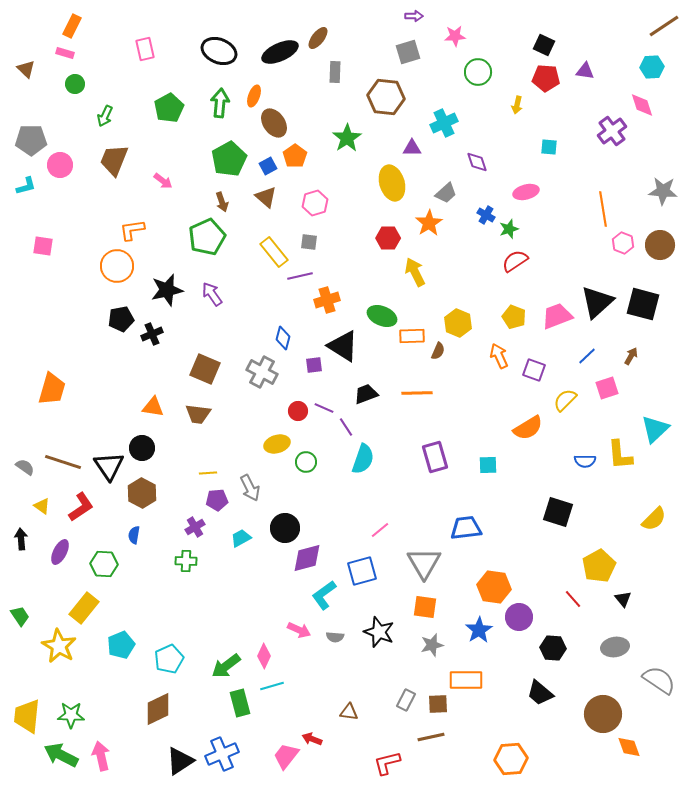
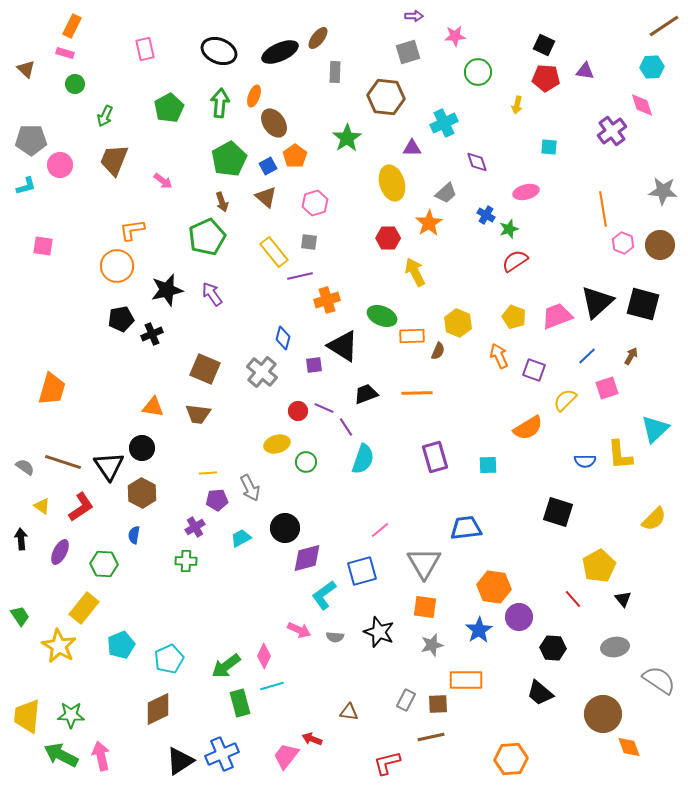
gray cross at (262, 372): rotated 12 degrees clockwise
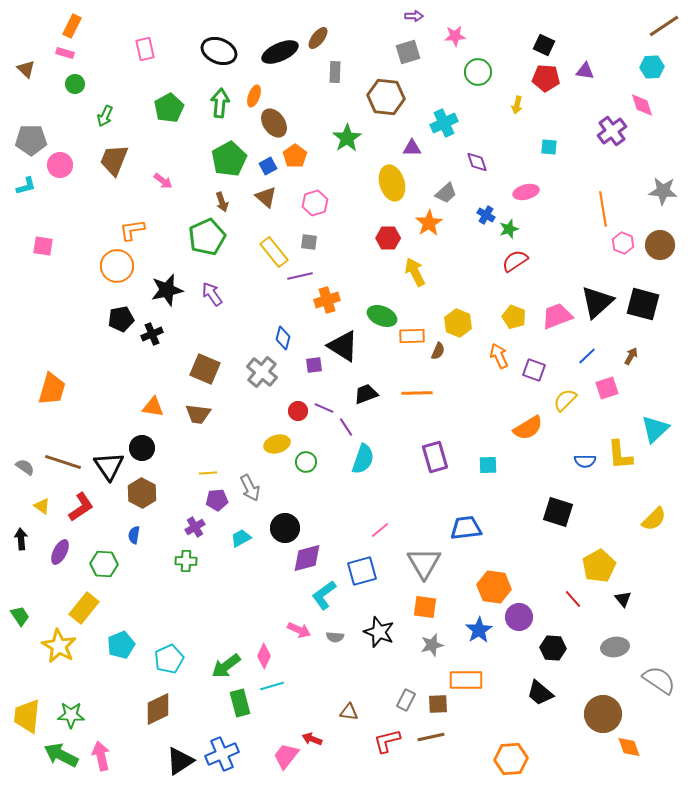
red L-shape at (387, 763): moved 22 px up
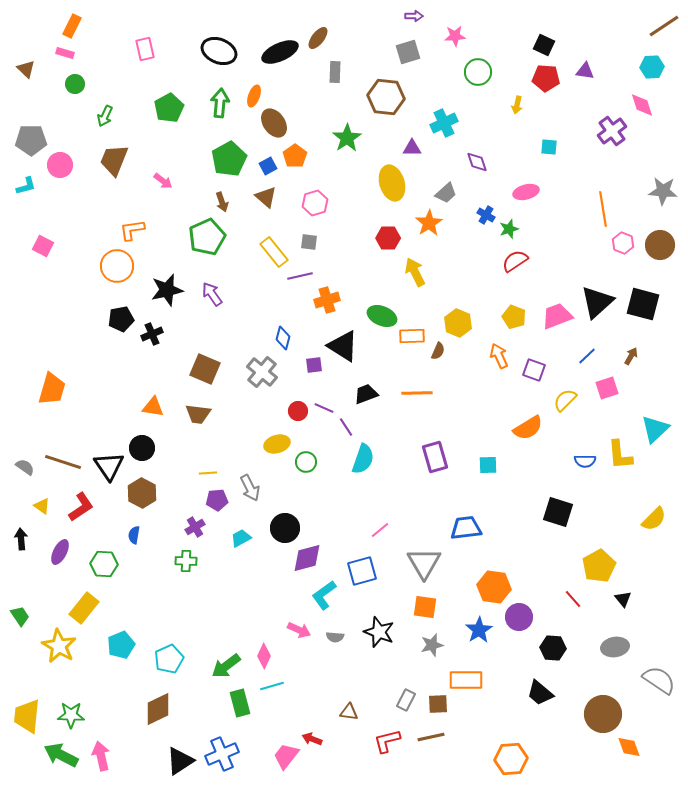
pink square at (43, 246): rotated 20 degrees clockwise
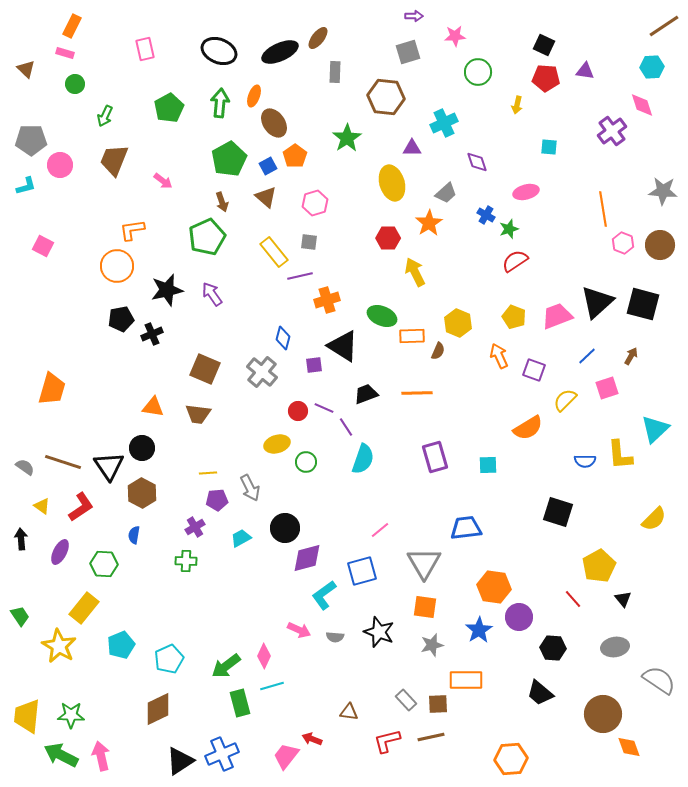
gray rectangle at (406, 700): rotated 70 degrees counterclockwise
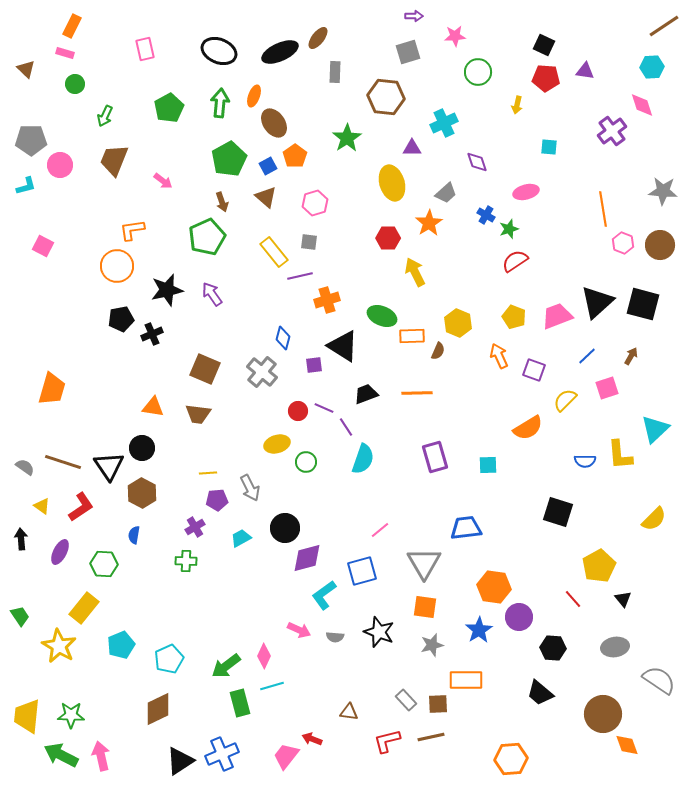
orange diamond at (629, 747): moved 2 px left, 2 px up
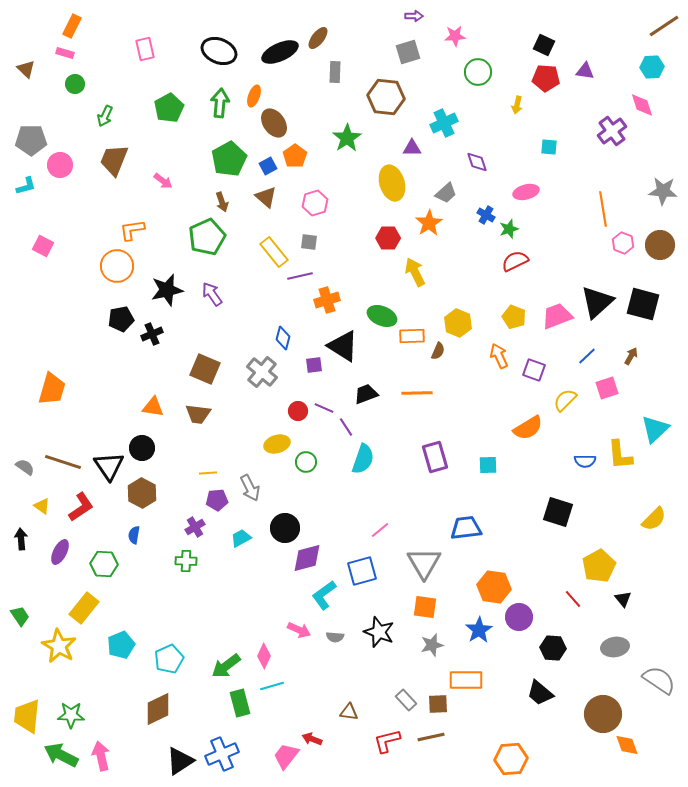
red semicircle at (515, 261): rotated 8 degrees clockwise
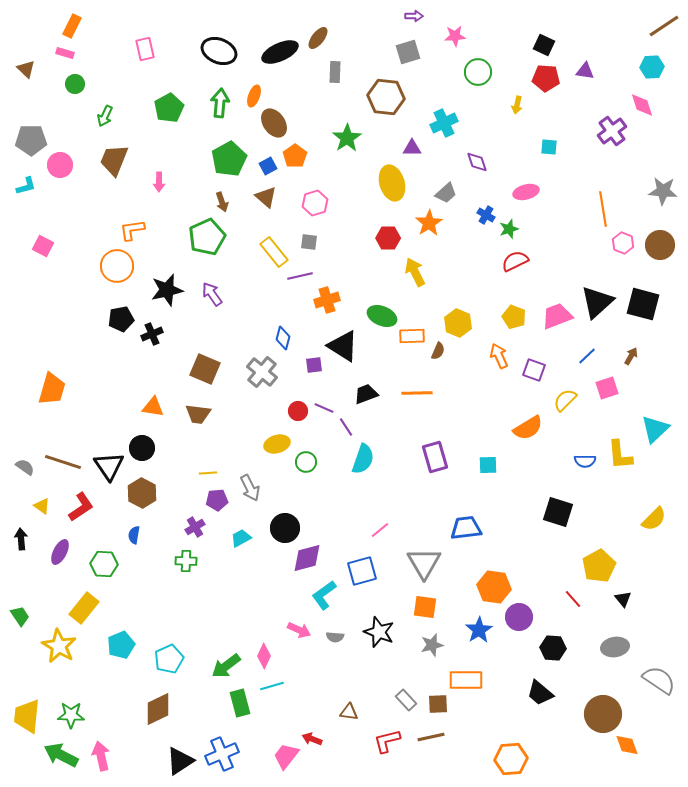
pink arrow at (163, 181): moved 4 px left, 1 px down; rotated 54 degrees clockwise
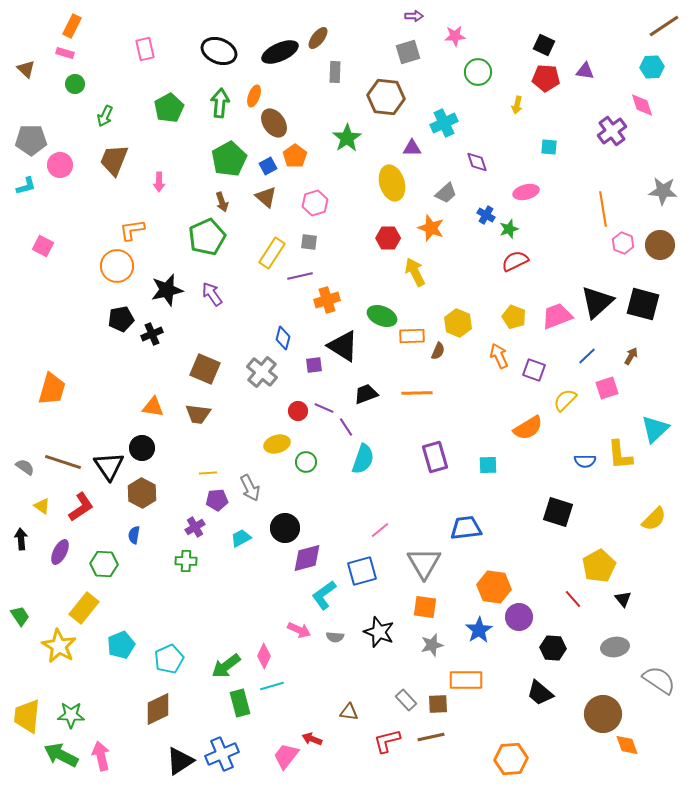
orange star at (429, 223): moved 2 px right, 5 px down; rotated 20 degrees counterclockwise
yellow rectangle at (274, 252): moved 2 px left, 1 px down; rotated 72 degrees clockwise
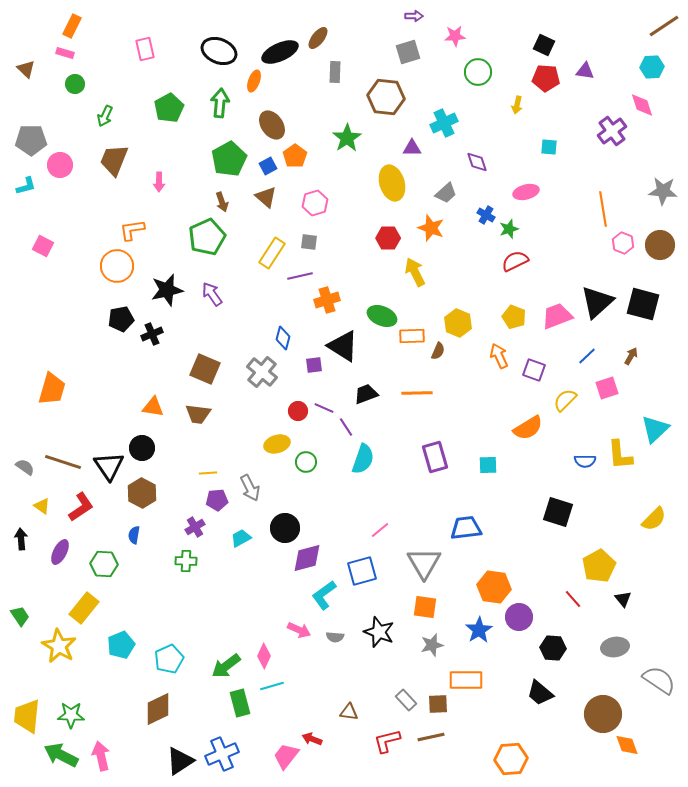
orange ellipse at (254, 96): moved 15 px up
brown ellipse at (274, 123): moved 2 px left, 2 px down
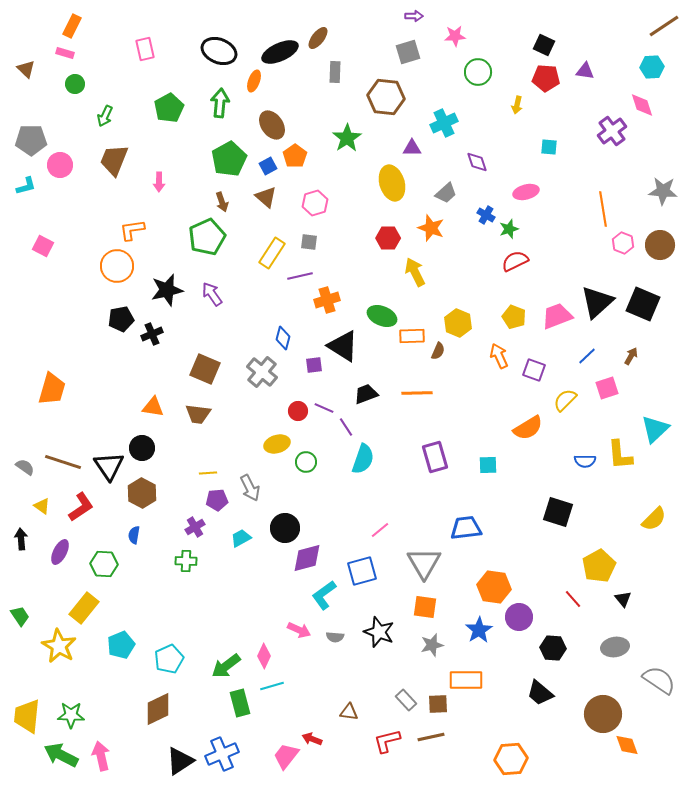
black square at (643, 304): rotated 8 degrees clockwise
